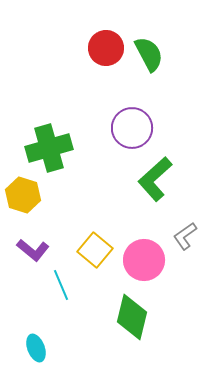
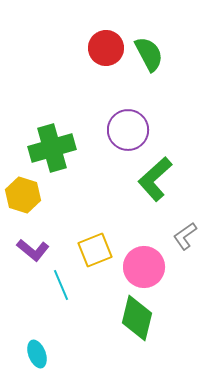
purple circle: moved 4 px left, 2 px down
green cross: moved 3 px right
yellow square: rotated 28 degrees clockwise
pink circle: moved 7 px down
green diamond: moved 5 px right, 1 px down
cyan ellipse: moved 1 px right, 6 px down
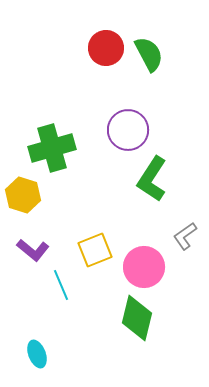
green L-shape: moved 3 px left; rotated 15 degrees counterclockwise
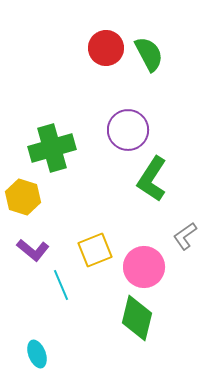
yellow hexagon: moved 2 px down
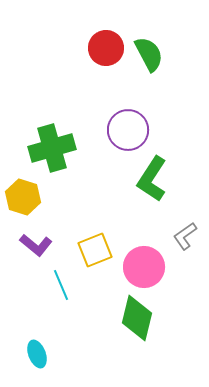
purple L-shape: moved 3 px right, 5 px up
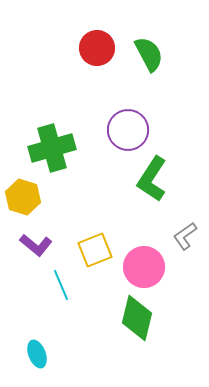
red circle: moved 9 px left
